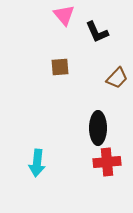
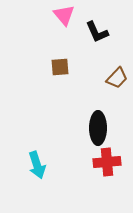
cyan arrow: moved 2 px down; rotated 24 degrees counterclockwise
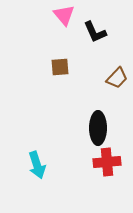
black L-shape: moved 2 px left
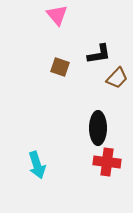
pink triangle: moved 7 px left
black L-shape: moved 4 px right, 22 px down; rotated 75 degrees counterclockwise
brown square: rotated 24 degrees clockwise
red cross: rotated 12 degrees clockwise
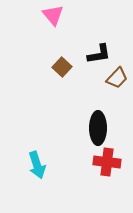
pink triangle: moved 4 px left
brown square: moved 2 px right; rotated 24 degrees clockwise
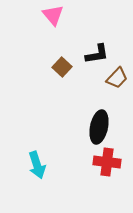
black L-shape: moved 2 px left
black ellipse: moved 1 px right, 1 px up; rotated 12 degrees clockwise
